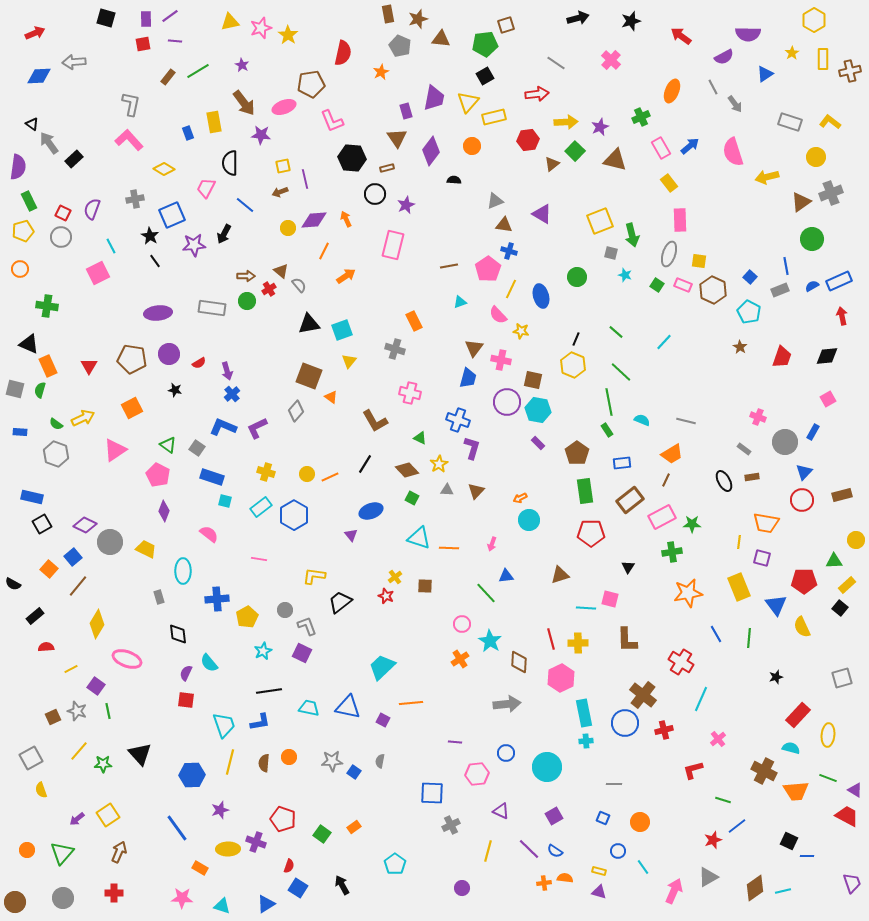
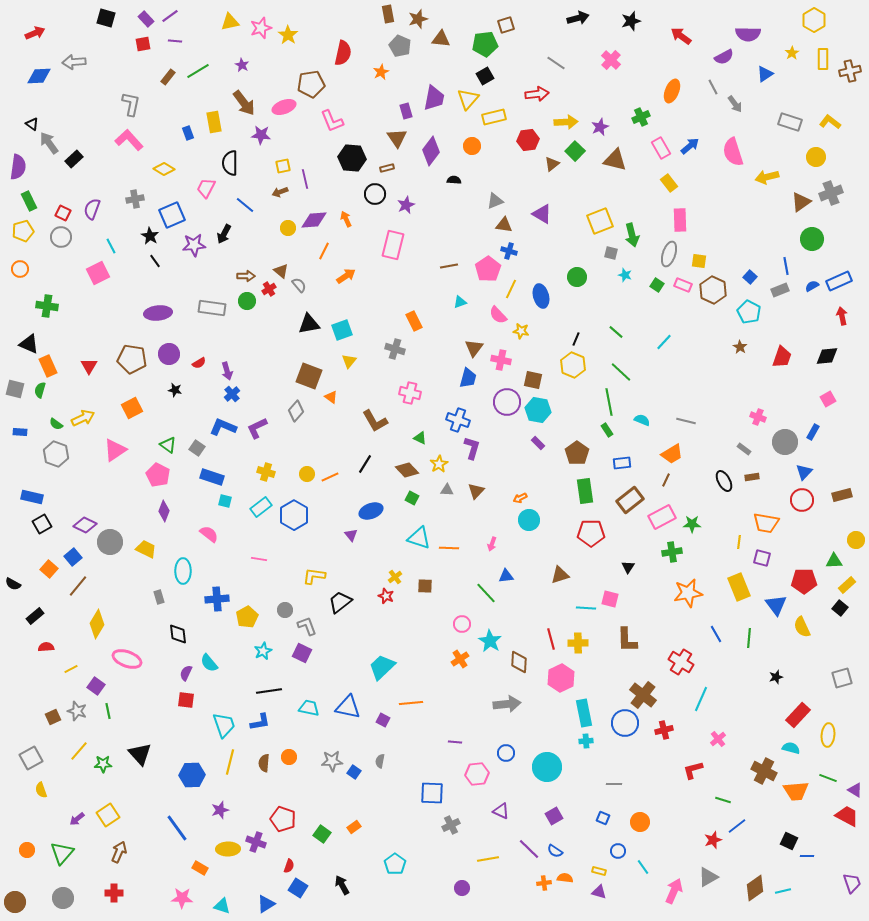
purple rectangle at (146, 19): rotated 42 degrees counterclockwise
yellow triangle at (468, 102): moved 3 px up
yellow line at (488, 851): moved 8 px down; rotated 65 degrees clockwise
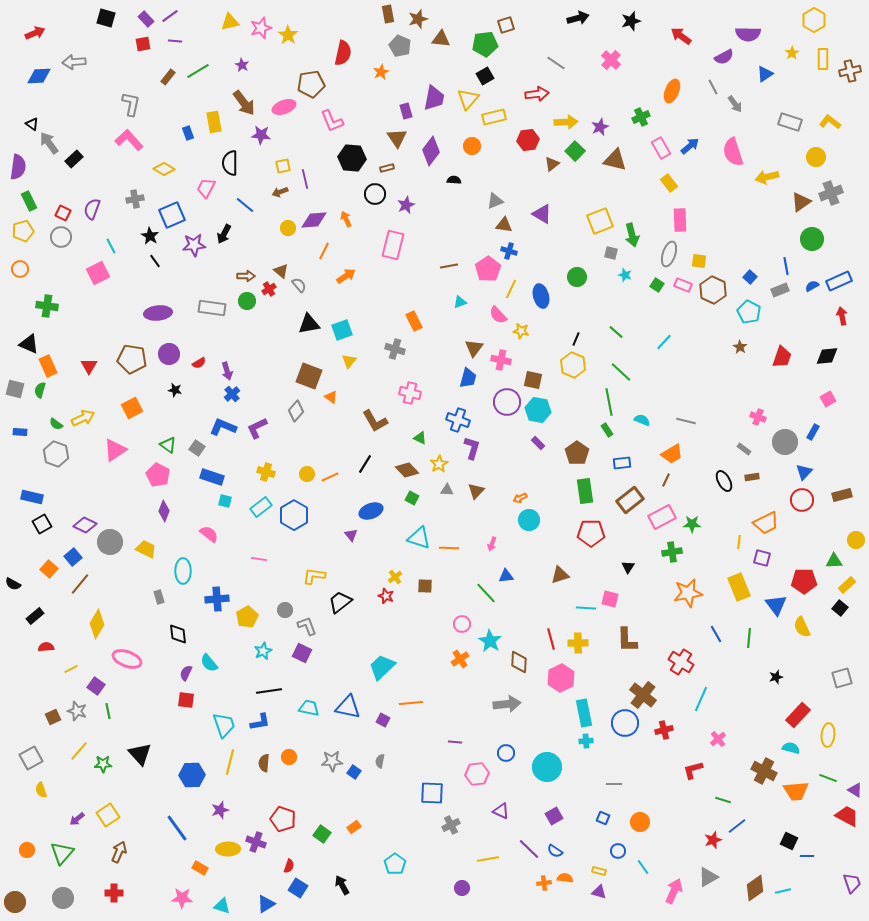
orange trapezoid at (766, 523): rotated 36 degrees counterclockwise
brown line at (78, 586): moved 2 px right, 2 px up
